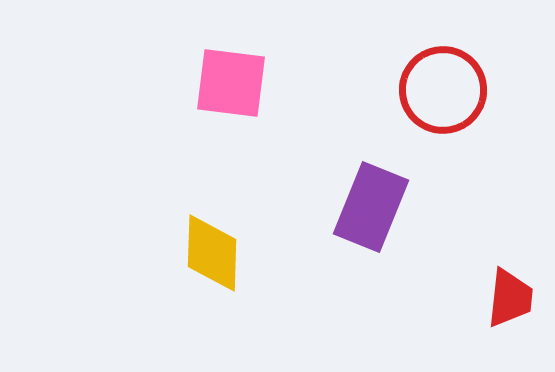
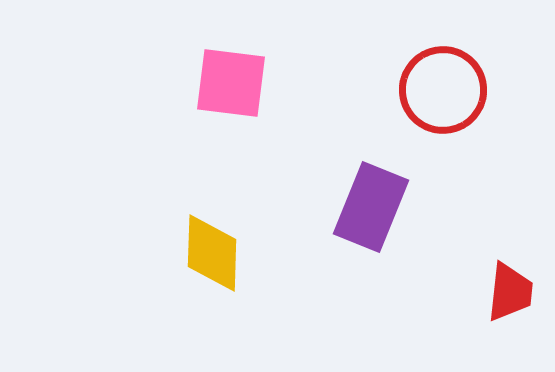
red trapezoid: moved 6 px up
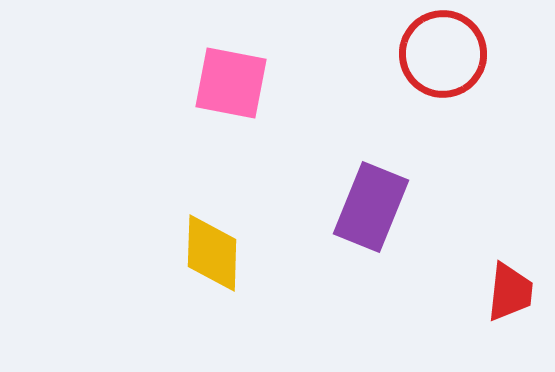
pink square: rotated 4 degrees clockwise
red circle: moved 36 px up
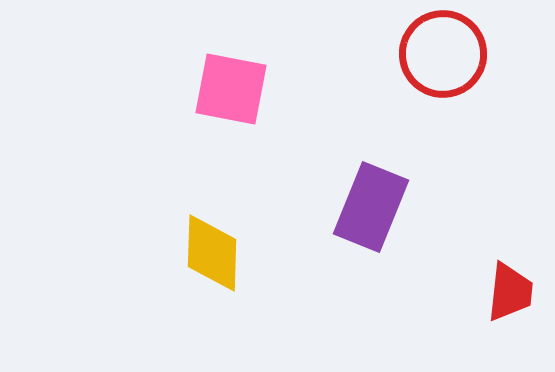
pink square: moved 6 px down
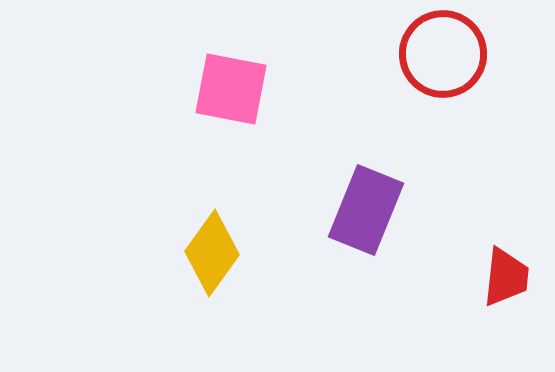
purple rectangle: moved 5 px left, 3 px down
yellow diamond: rotated 34 degrees clockwise
red trapezoid: moved 4 px left, 15 px up
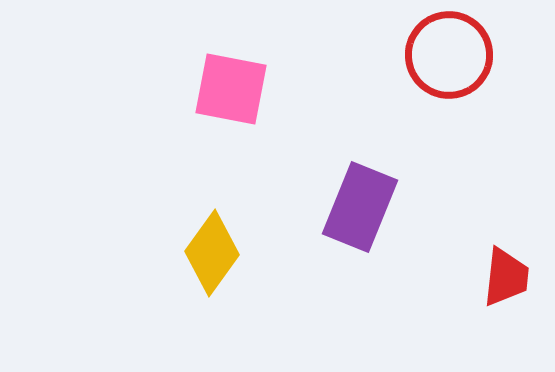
red circle: moved 6 px right, 1 px down
purple rectangle: moved 6 px left, 3 px up
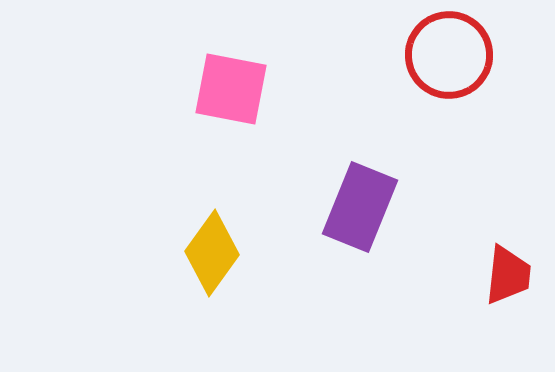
red trapezoid: moved 2 px right, 2 px up
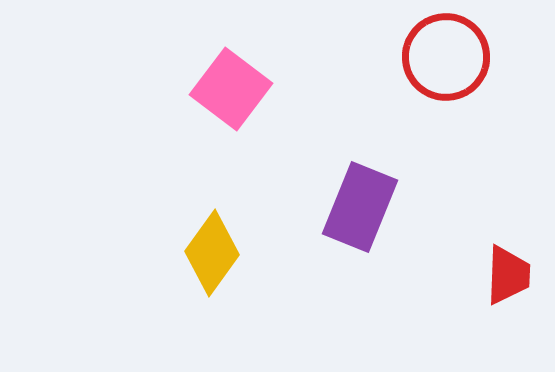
red circle: moved 3 px left, 2 px down
pink square: rotated 26 degrees clockwise
red trapezoid: rotated 4 degrees counterclockwise
